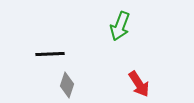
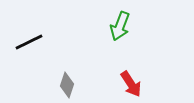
black line: moved 21 px left, 12 px up; rotated 24 degrees counterclockwise
red arrow: moved 8 px left
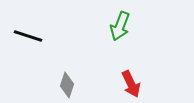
black line: moved 1 px left, 6 px up; rotated 44 degrees clockwise
red arrow: rotated 8 degrees clockwise
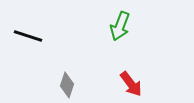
red arrow: rotated 12 degrees counterclockwise
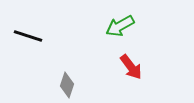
green arrow: rotated 40 degrees clockwise
red arrow: moved 17 px up
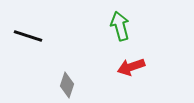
green arrow: rotated 104 degrees clockwise
red arrow: rotated 108 degrees clockwise
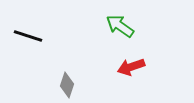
green arrow: rotated 40 degrees counterclockwise
